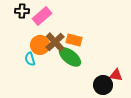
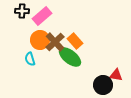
orange rectangle: moved 1 px right, 1 px down; rotated 35 degrees clockwise
orange circle: moved 5 px up
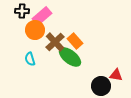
orange circle: moved 5 px left, 10 px up
black circle: moved 2 px left, 1 px down
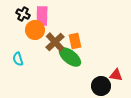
black cross: moved 1 px right, 3 px down; rotated 24 degrees clockwise
pink rectangle: rotated 48 degrees counterclockwise
orange rectangle: rotated 28 degrees clockwise
cyan semicircle: moved 12 px left
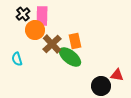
black cross: rotated 24 degrees clockwise
brown cross: moved 3 px left, 2 px down
cyan semicircle: moved 1 px left
red triangle: moved 1 px right
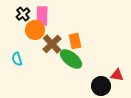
green ellipse: moved 1 px right, 2 px down
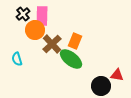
orange rectangle: rotated 35 degrees clockwise
